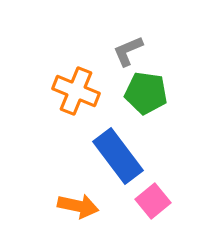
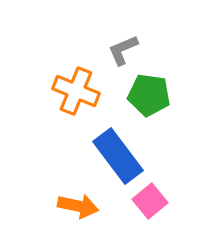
gray L-shape: moved 5 px left, 1 px up
green pentagon: moved 3 px right, 2 px down
pink square: moved 3 px left
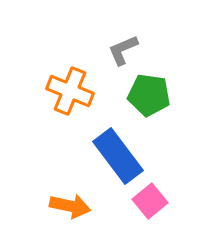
orange cross: moved 6 px left
orange arrow: moved 8 px left
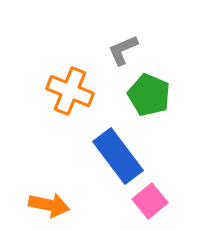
green pentagon: rotated 15 degrees clockwise
orange arrow: moved 21 px left, 1 px up
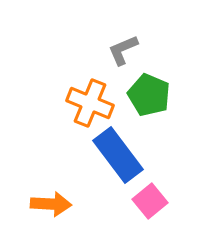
orange cross: moved 20 px right, 12 px down
blue rectangle: moved 1 px up
orange arrow: moved 2 px right, 1 px up; rotated 9 degrees counterclockwise
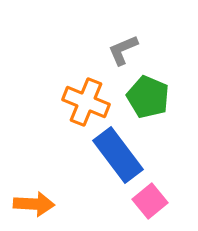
green pentagon: moved 1 px left, 2 px down
orange cross: moved 4 px left, 1 px up
orange arrow: moved 17 px left
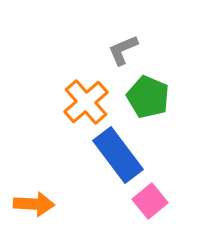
orange cross: rotated 27 degrees clockwise
